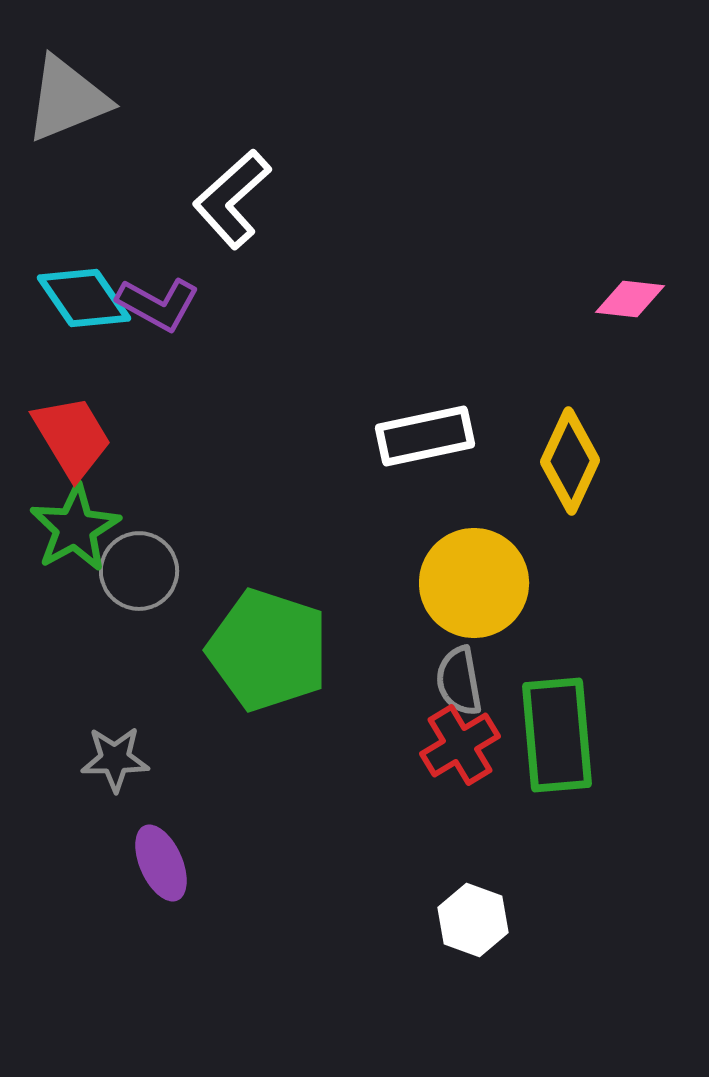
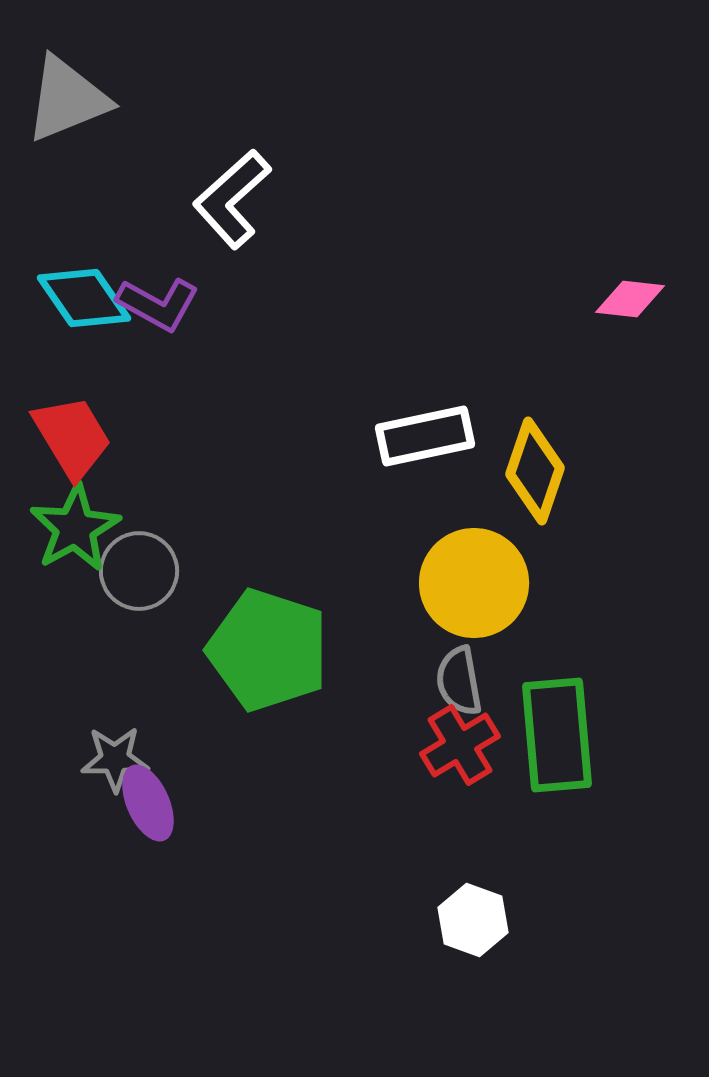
yellow diamond: moved 35 px left, 10 px down; rotated 6 degrees counterclockwise
purple ellipse: moved 13 px left, 60 px up
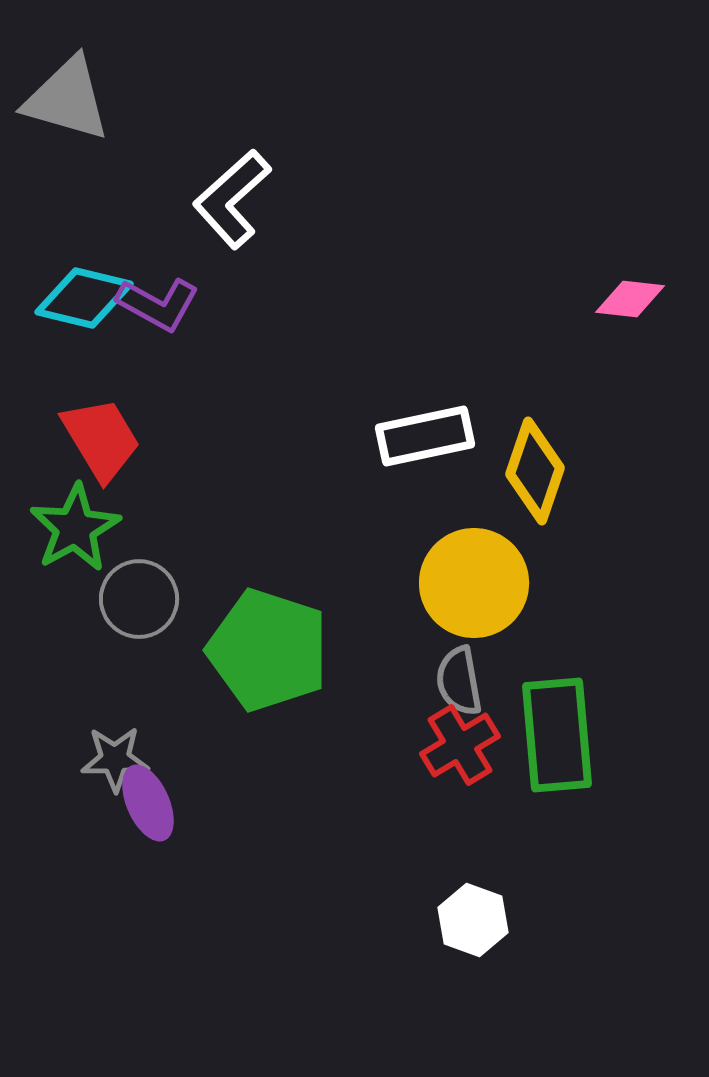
gray triangle: rotated 38 degrees clockwise
cyan diamond: rotated 42 degrees counterclockwise
red trapezoid: moved 29 px right, 2 px down
gray circle: moved 28 px down
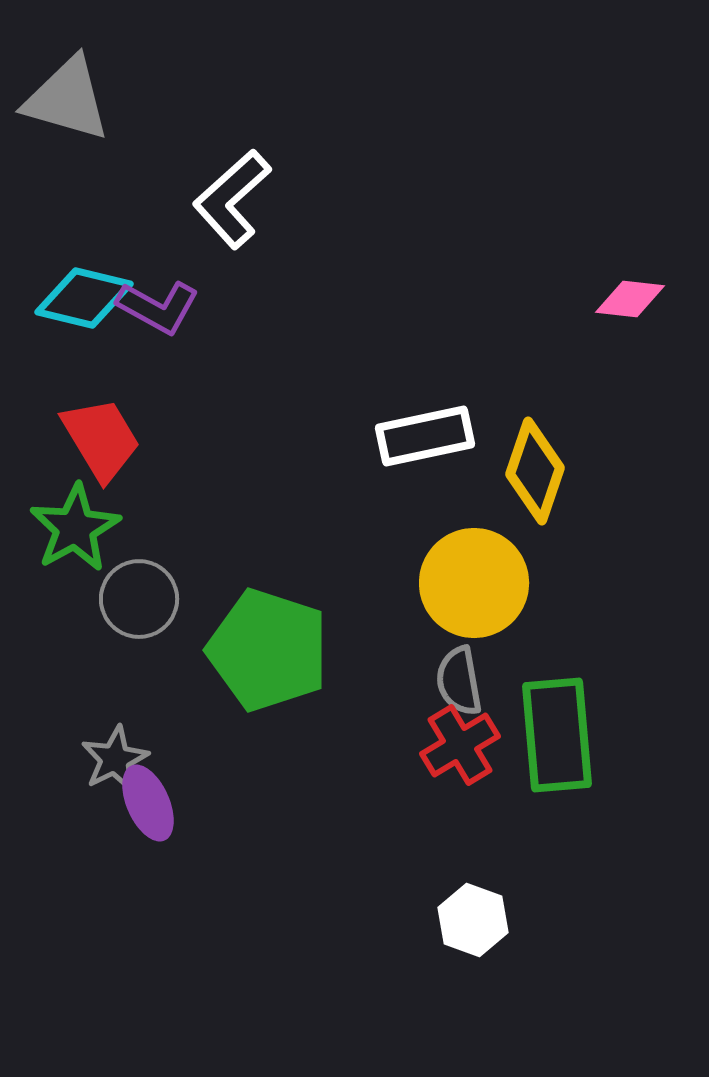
purple L-shape: moved 3 px down
gray star: rotated 26 degrees counterclockwise
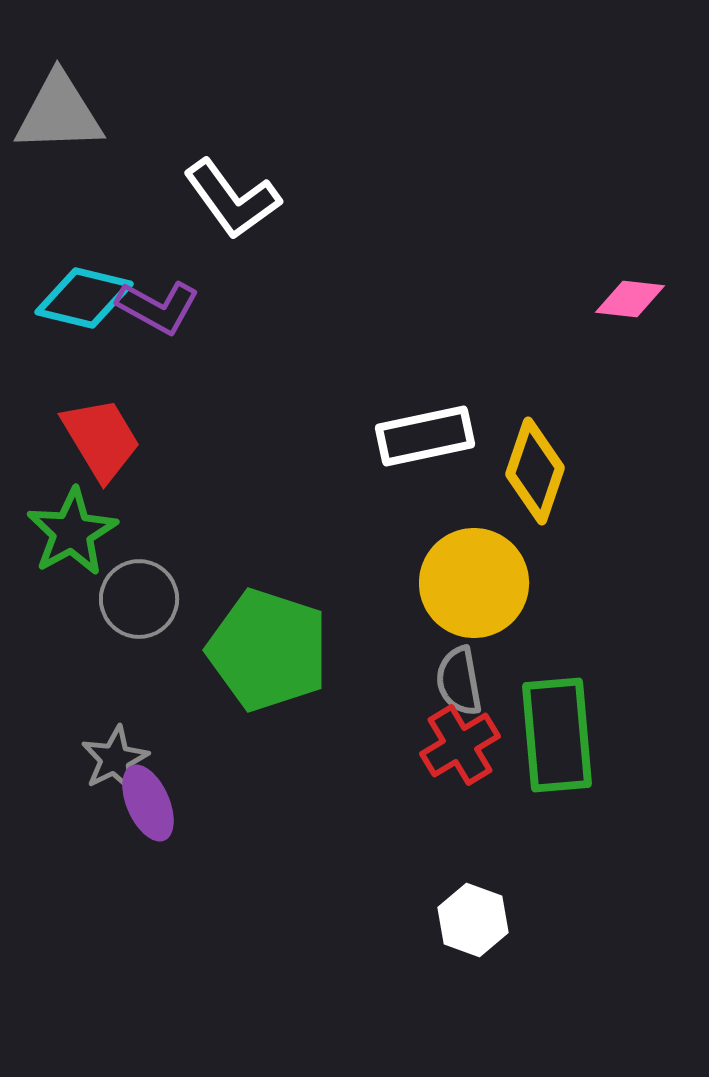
gray triangle: moved 8 px left, 14 px down; rotated 18 degrees counterclockwise
white L-shape: rotated 84 degrees counterclockwise
green star: moved 3 px left, 4 px down
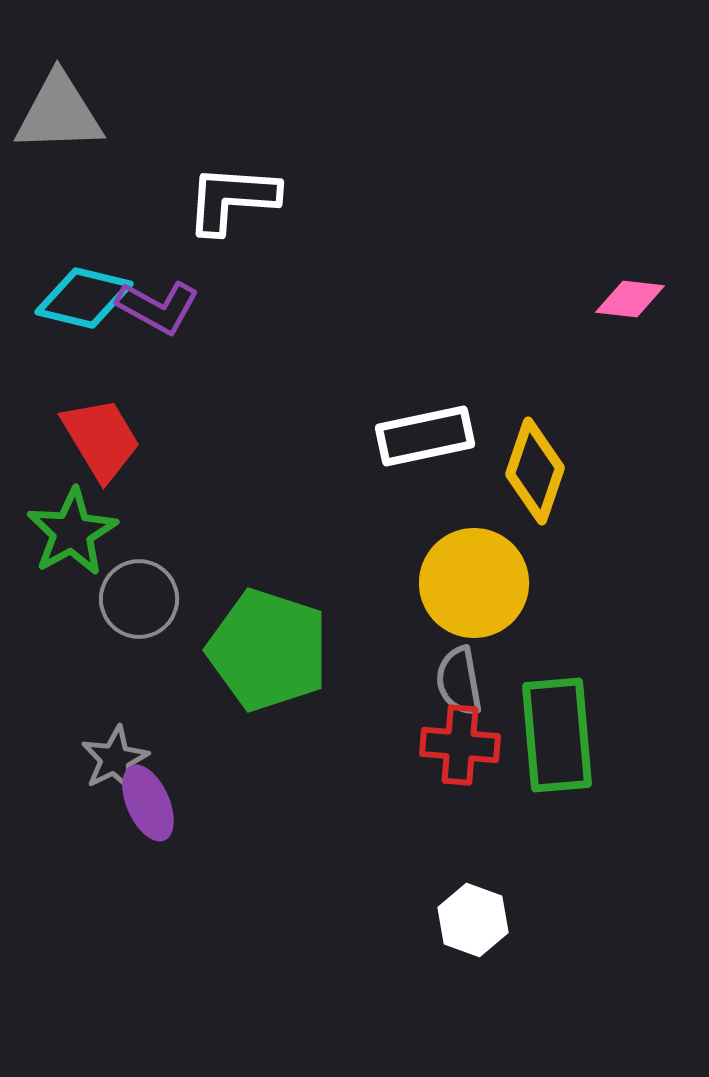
white L-shape: rotated 130 degrees clockwise
red cross: rotated 36 degrees clockwise
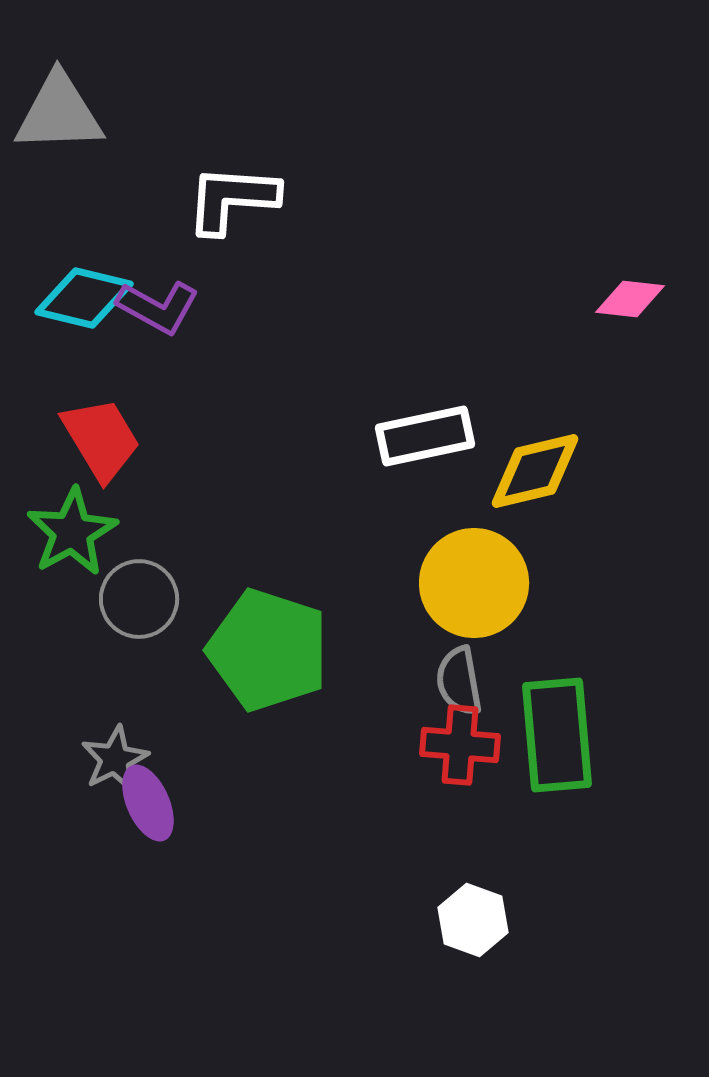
yellow diamond: rotated 58 degrees clockwise
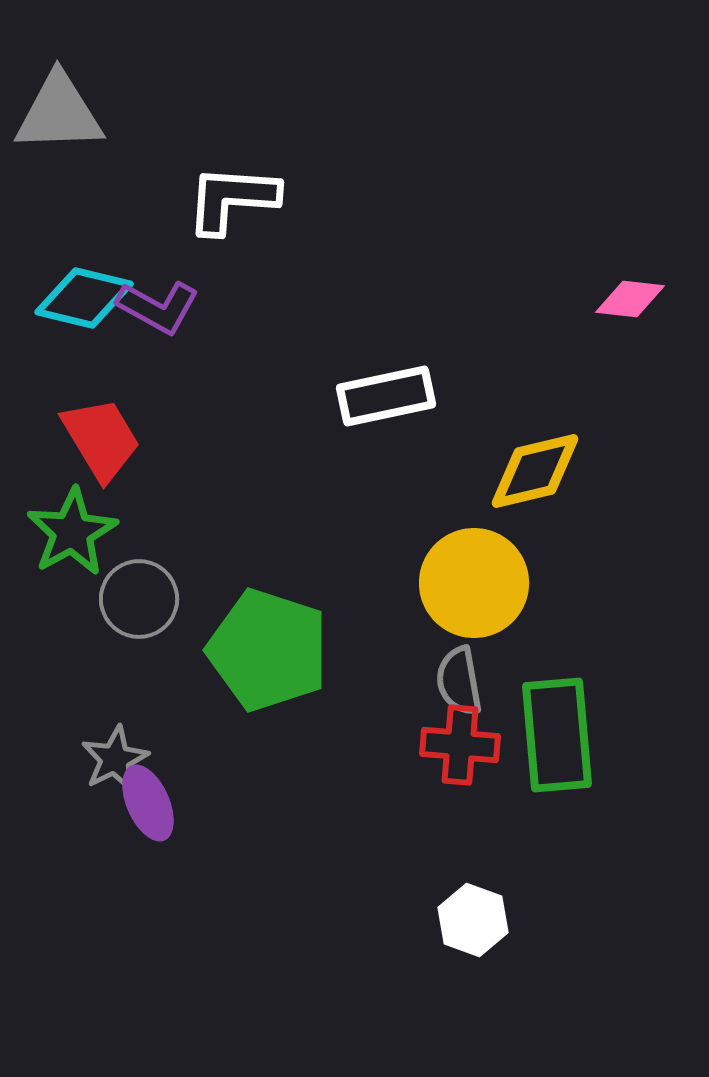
white rectangle: moved 39 px left, 40 px up
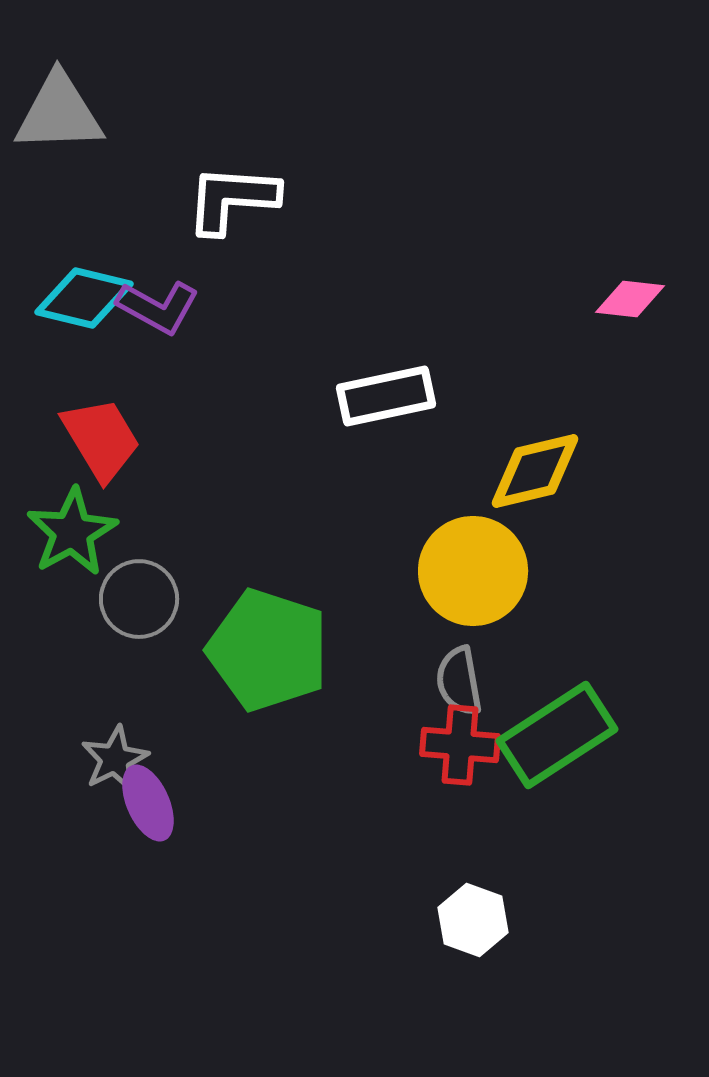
yellow circle: moved 1 px left, 12 px up
green rectangle: rotated 62 degrees clockwise
